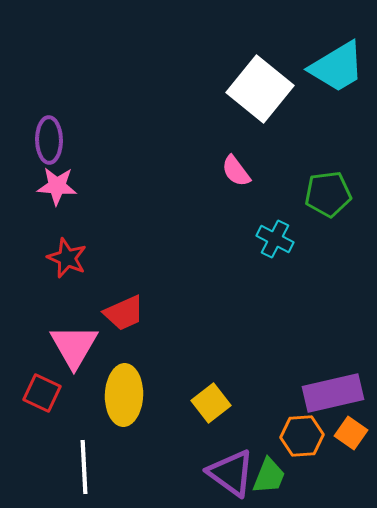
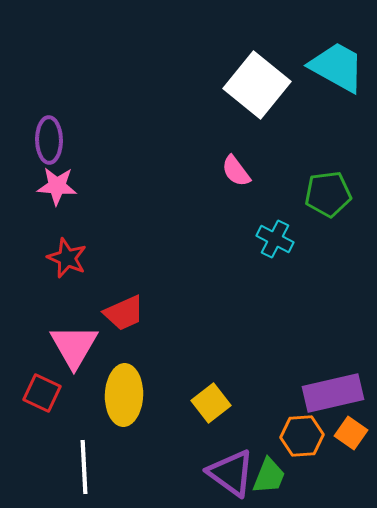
cyan trapezoid: rotated 120 degrees counterclockwise
white square: moved 3 px left, 4 px up
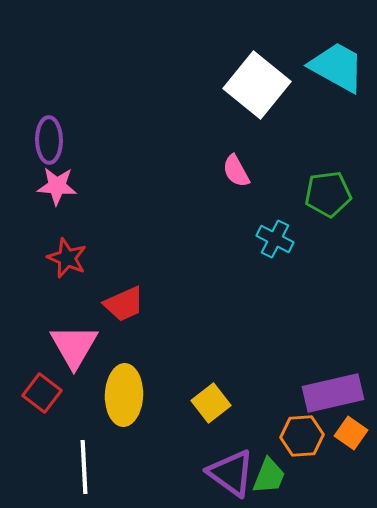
pink semicircle: rotated 8 degrees clockwise
red trapezoid: moved 9 px up
red square: rotated 12 degrees clockwise
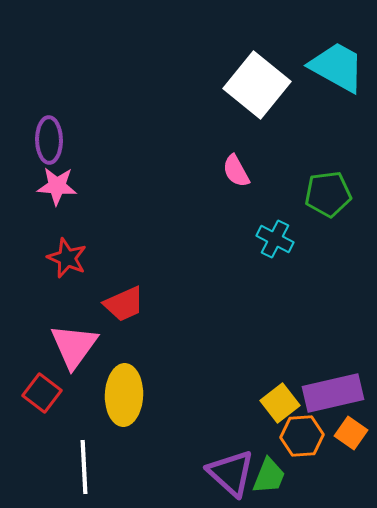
pink triangle: rotated 6 degrees clockwise
yellow square: moved 69 px right
purple triangle: rotated 6 degrees clockwise
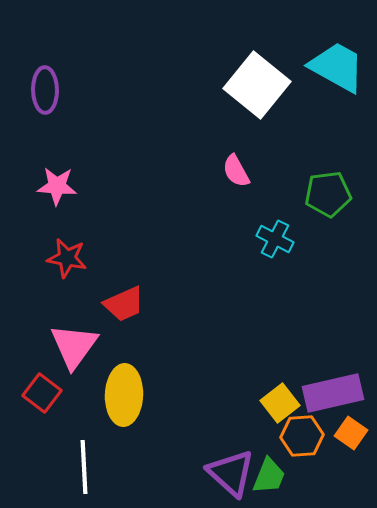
purple ellipse: moved 4 px left, 50 px up
red star: rotated 12 degrees counterclockwise
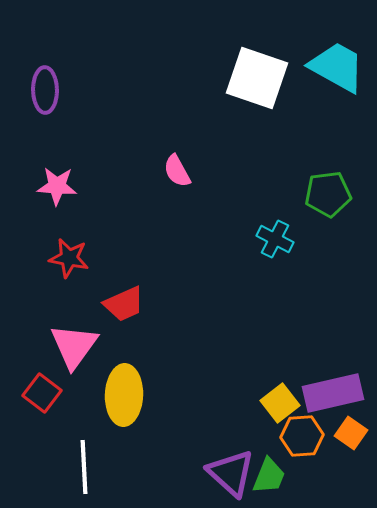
white square: moved 7 px up; rotated 20 degrees counterclockwise
pink semicircle: moved 59 px left
red star: moved 2 px right
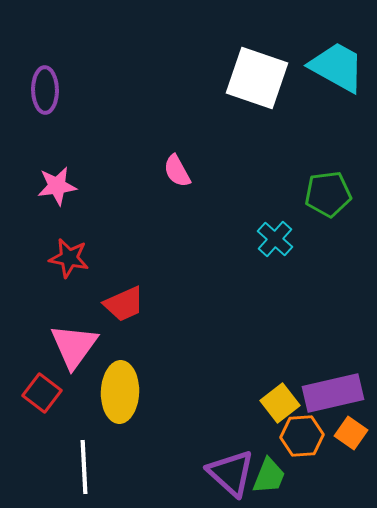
pink star: rotated 12 degrees counterclockwise
cyan cross: rotated 15 degrees clockwise
yellow ellipse: moved 4 px left, 3 px up
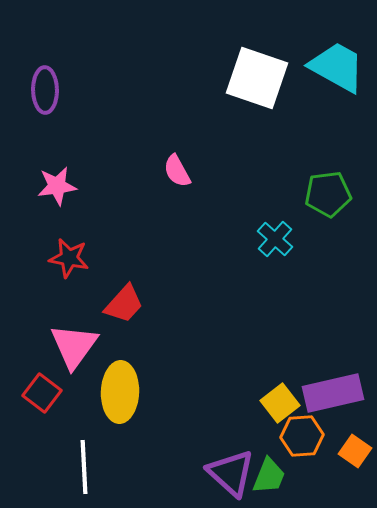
red trapezoid: rotated 24 degrees counterclockwise
orange square: moved 4 px right, 18 px down
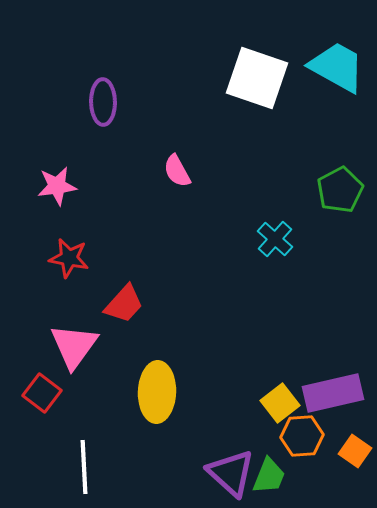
purple ellipse: moved 58 px right, 12 px down
green pentagon: moved 12 px right, 4 px up; rotated 21 degrees counterclockwise
yellow ellipse: moved 37 px right
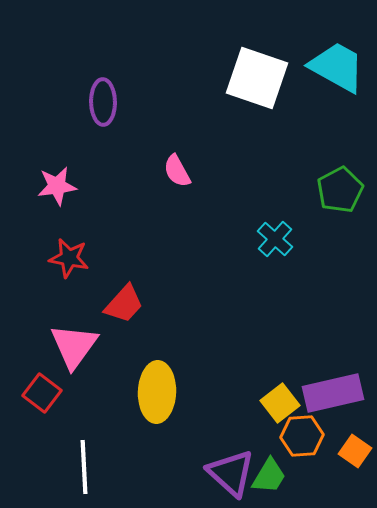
green trapezoid: rotated 9 degrees clockwise
